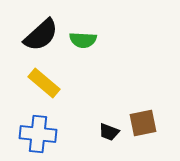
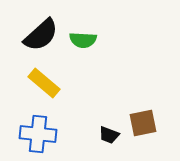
black trapezoid: moved 3 px down
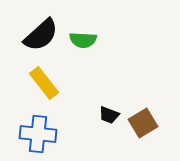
yellow rectangle: rotated 12 degrees clockwise
brown square: rotated 20 degrees counterclockwise
black trapezoid: moved 20 px up
